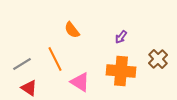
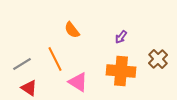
pink triangle: moved 2 px left
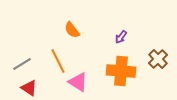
orange line: moved 3 px right, 2 px down
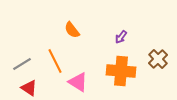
orange line: moved 3 px left
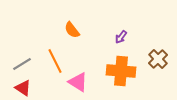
red triangle: moved 6 px left
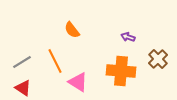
purple arrow: moved 7 px right; rotated 72 degrees clockwise
gray line: moved 2 px up
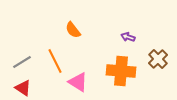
orange semicircle: moved 1 px right
